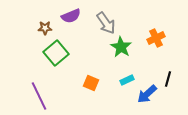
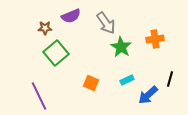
orange cross: moved 1 px left, 1 px down; rotated 18 degrees clockwise
black line: moved 2 px right
blue arrow: moved 1 px right, 1 px down
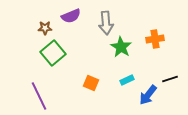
gray arrow: rotated 30 degrees clockwise
green square: moved 3 px left
black line: rotated 56 degrees clockwise
blue arrow: rotated 10 degrees counterclockwise
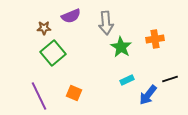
brown star: moved 1 px left
orange square: moved 17 px left, 10 px down
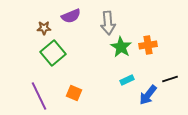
gray arrow: moved 2 px right
orange cross: moved 7 px left, 6 px down
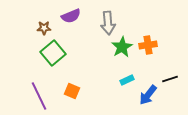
green star: moved 1 px right; rotated 10 degrees clockwise
orange square: moved 2 px left, 2 px up
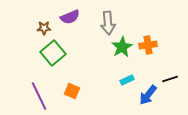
purple semicircle: moved 1 px left, 1 px down
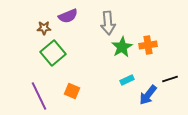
purple semicircle: moved 2 px left, 1 px up
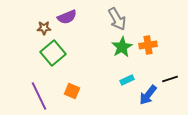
purple semicircle: moved 1 px left, 1 px down
gray arrow: moved 9 px right, 4 px up; rotated 25 degrees counterclockwise
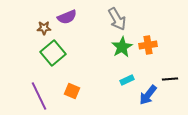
black line: rotated 14 degrees clockwise
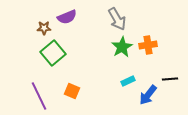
cyan rectangle: moved 1 px right, 1 px down
